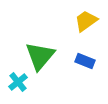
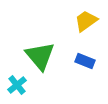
green triangle: rotated 20 degrees counterclockwise
cyan cross: moved 1 px left, 3 px down
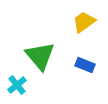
yellow trapezoid: moved 2 px left, 1 px down
blue rectangle: moved 4 px down
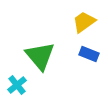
blue rectangle: moved 4 px right, 11 px up
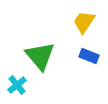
yellow trapezoid: rotated 20 degrees counterclockwise
blue rectangle: moved 2 px down
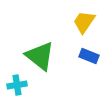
green triangle: rotated 12 degrees counterclockwise
cyan cross: rotated 30 degrees clockwise
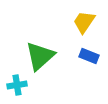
green triangle: rotated 40 degrees clockwise
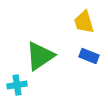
yellow trapezoid: rotated 50 degrees counterclockwise
green triangle: rotated 8 degrees clockwise
